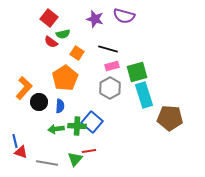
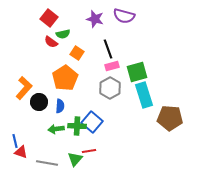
black line: rotated 54 degrees clockwise
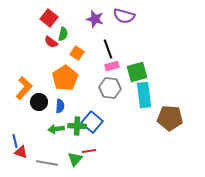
green semicircle: rotated 64 degrees counterclockwise
gray hexagon: rotated 25 degrees counterclockwise
cyan rectangle: rotated 10 degrees clockwise
